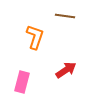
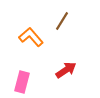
brown line: moved 3 px left, 5 px down; rotated 66 degrees counterclockwise
orange L-shape: moved 4 px left; rotated 60 degrees counterclockwise
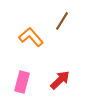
red arrow: moved 6 px left, 10 px down; rotated 10 degrees counterclockwise
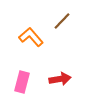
brown line: rotated 12 degrees clockwise
red arrow: moved 1 px up; rotated 35 degrees clockwise
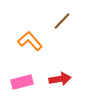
orange L-shape: moved 1 px left, 4 px down
pink rectangle: rotated 60 degrees clockwise
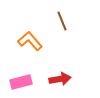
brown line: rotated 66 degrees counterclockwise
pink rectangle: moved 1 px left
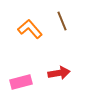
orange L-shape: moved 12 px up
red arrow: moved 1 px left, 6 px up
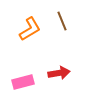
orange L-shape: rotated 100 degrees clockwise
pink rectangle: moved 2 px right
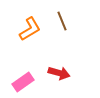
red arrow: rotated 25 degrees clockwise
pink rectangle: rotated 20 degrees counterclockwise
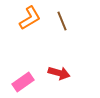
orange L-shape: moved 11 px up
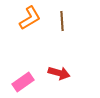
brown line: rotated 18 degrees clockwise
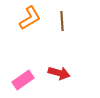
pink rectangle: moved 2 px up
